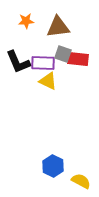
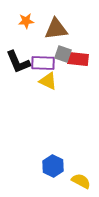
brown triangle: moved 2 px left, 2 px down
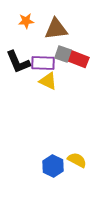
red rectangle: rotated 15 degrees clockwise
yellow semicircle: moved 4 px left, 21 px up
